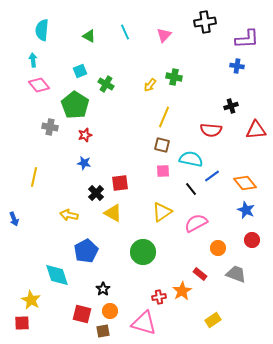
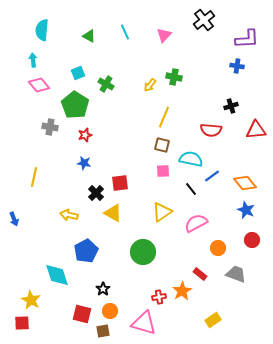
black cross at (205, 22): moved 1 px left, 2 px up; rotated 30 degrees counterclockwise
cyan square at (80, 71): moved 2 px left, 2 px down
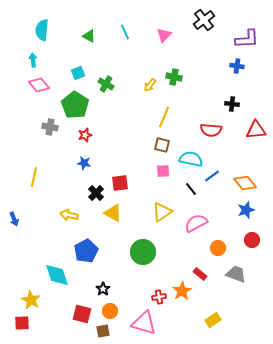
black cross at (231, 106): moved 1 px right, 2 px up; rotated 24 degrees clockwise
blue star at (246, 210): rotated 30 degrees clockwise
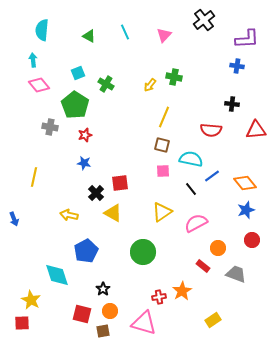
red rectangle at (200, 274): moved 3 px right, 8 px up
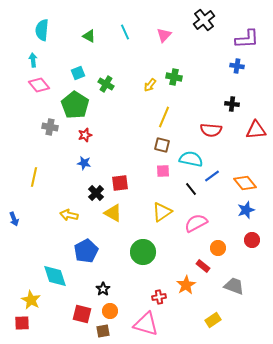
gray trapezoid at (236, 274): moved 2 px left, 12 px down
cyan diamond at (57, 275): moved 2 px left, 1 px down
orange star at (182, 291): moved 4 px right, 6 px up
pink triangle at (144, 323): moved 2 px right, 1 px down
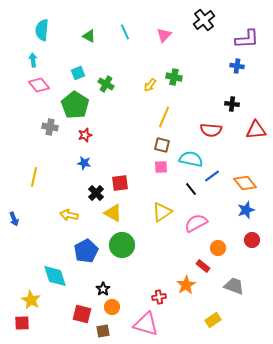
pink square at (163, 171): moved 2 px left, 4 px up
green circle at (143, 252): moved 21 px left, 7 px up
orange circle at (110, 311): moved 2 px right, 4 px up
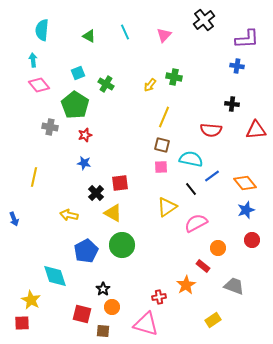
yellow triangle at (162, 212): moved 5 px right, 5 px up
brown square at (103, 331): rotated 16 degrees clockwise
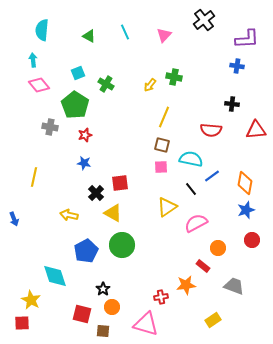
orange diamond at (245, 183): rotated 50 degrees clockwise
orange star at (186, 285): rotated 24 degrees clockwise
red cross at (159, 297): moved 2 px right
